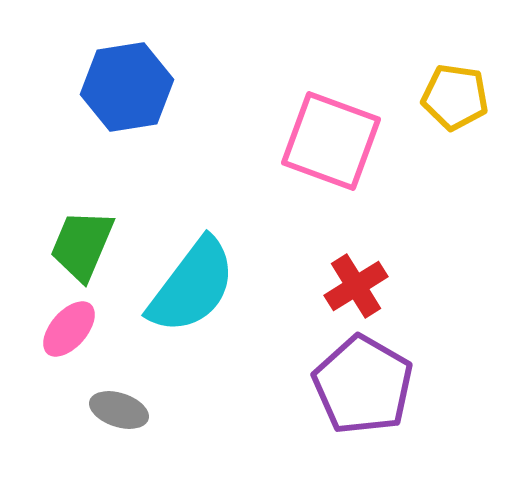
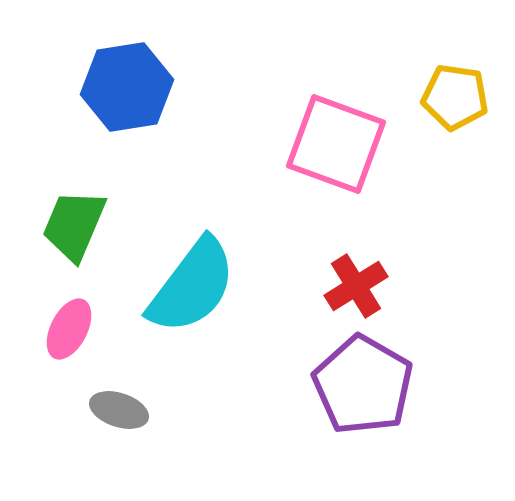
pink square: moved 5 px right, 3 px down
green trapezoid: moved 8 px left, 20 px up
pink ellipse: rotated 14 degrees counterclockwise
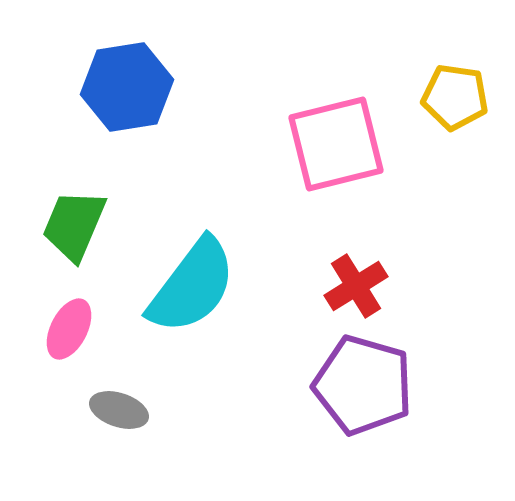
pink square: rotated 34 degrees counterclockwise
purple pentagon: rotated 14 degrees counterclockwise
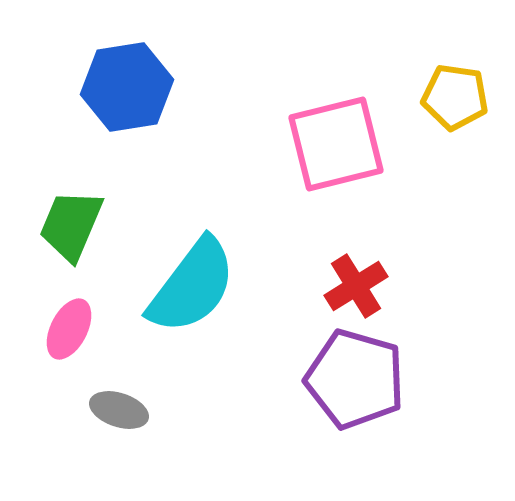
green trapezoid: moved 3 px left
purple pentagon: moved 8 px left, 6 px up
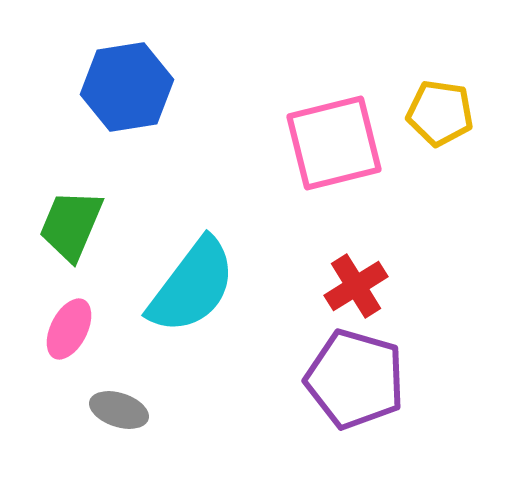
yellow pentagon: moved 15 px left, 16 px down
pink square: moved 2 px left, 1 px up
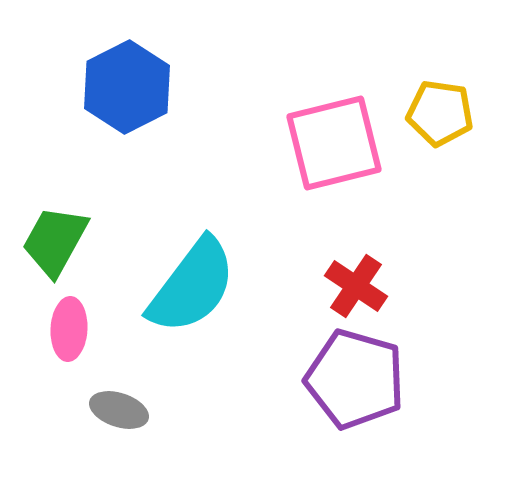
blue hexagon: rotated 18 degrees counterclockwise
green trapezoid: moved 16 px left, 16 px down; rotated 6 degrees clockwise
red cross: rotated 24 degrees counterclockwise
pink ellipse: rotated 24 degrees counterclockwise
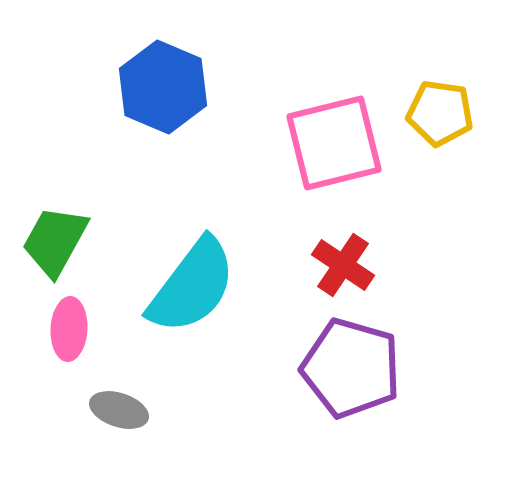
blue hexagon: moved 36 px right; rotated 10 degrees counterclockwise
red cross: moved 13 px left, 21 px up
purple pentagon: moved 4 px left, 11 px up
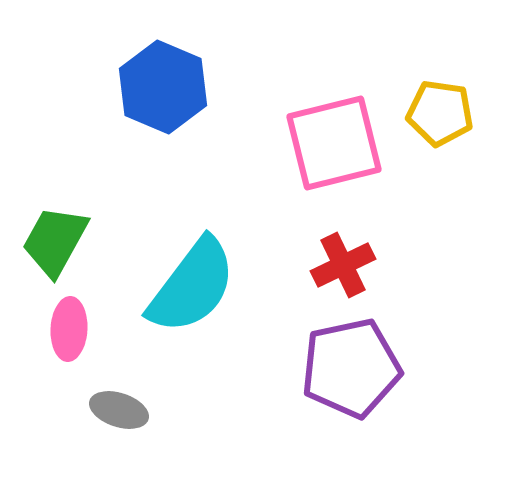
red cross: rotated 30 degrees clockwise
purple pentagon: rotated 28 degrees counterclockwise
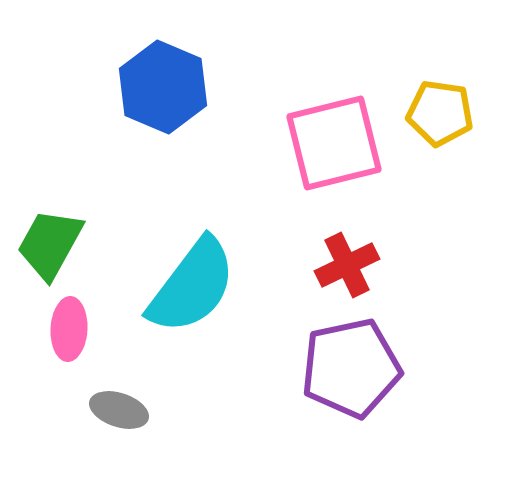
green trapezoid: moved 5 px left, 3 px down
red cross: moved 4 px right
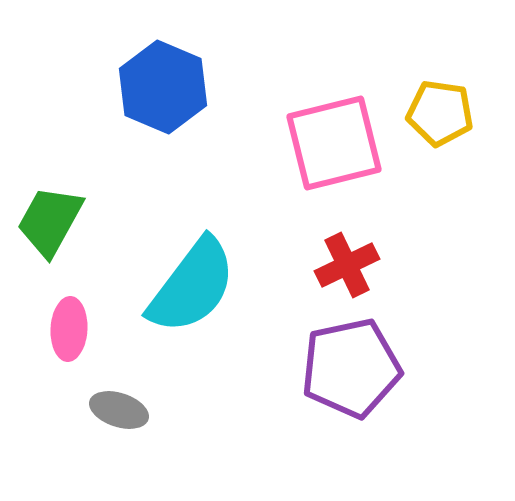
green trapezoid: moved 23 px up
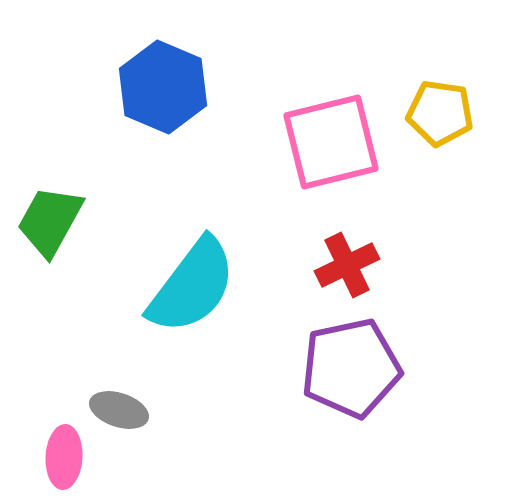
pink square: moved 3 px left, 1 px up
pink ellipse: moved 5 px left, 128 px down
